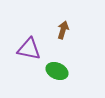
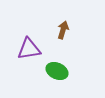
purple triangle: rotated 20 degrees counterclockwise
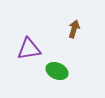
brown arrow: moved 11 px right, 1 px up
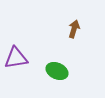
purple triangle: moved 13 px left, 9 px down
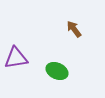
brown arrow: rotated 54 degrees counterclockwise
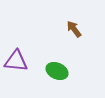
purple triangle: moved 3 px down; rotated 15 degrees clockwise
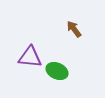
purple triangle: moved 14 px right, 4 px up
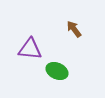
purple triangle: moved 8 px up
